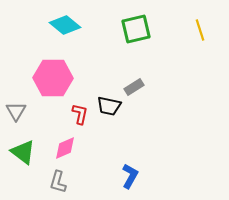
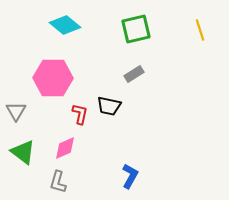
gray rectangle: moved 13 px up
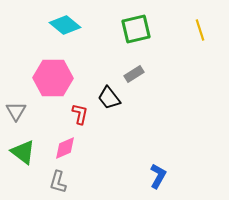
black trapezoid: moved 8 px up; rotated 40 degrees clockwise
blue L-shape: moved 28 px right
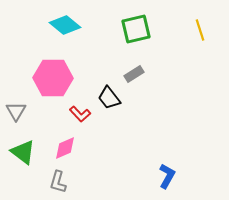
red L-shape: rotated 125 degrees clockwise
blue L-shape: moved 9 px right
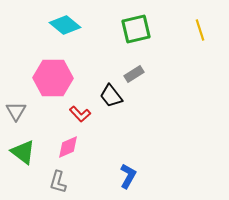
black trapezoid: moved 2 px right, 2 px up
pink diamond: moved 3 px right, 1 px up
blue L-shape: moved 39 px left
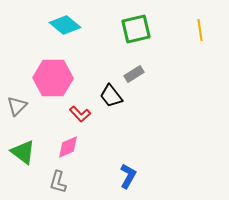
yellow line: rotated 10 degrees clockwise
gray triangle: moved 1 px right, 5 px up; rotated 15 degrees clockwise
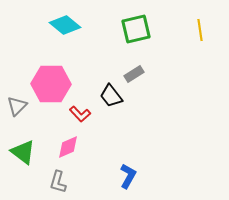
pink hexagon: moved 2 px left, 6 px down
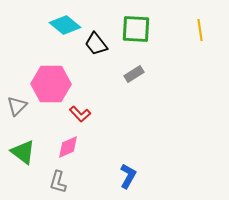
green square: rotated 16 degrees clockwise
black trapezoid: moved 15 px left, 52 px up
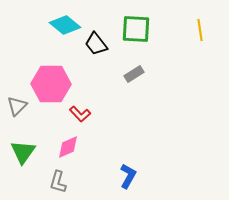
green triangle: rotated 28 degrees clockwise
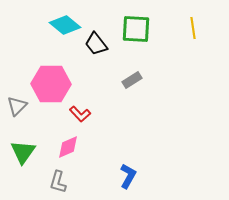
yellow line: moved 7 px left, 2 px up
gray rectangle: moved 2 px left, 6 px down
